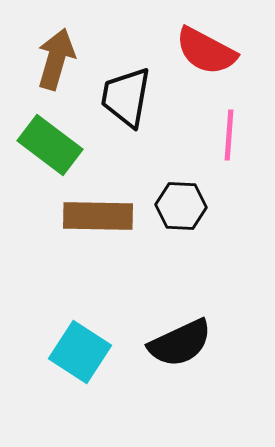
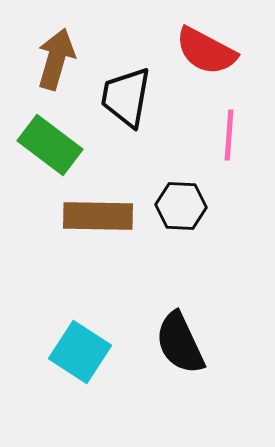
black semicircle: rotated 90 degrees clockwise
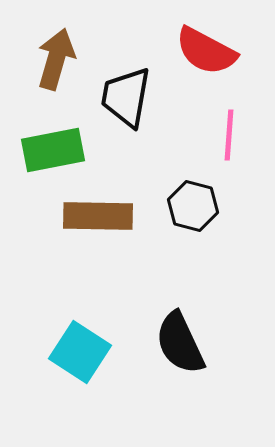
green rectangle: moved 3 px right, 5 px down; rotated 48 degrees counterclockwise
black hexagon: moved 12 px right; rotated 12 degrees clockwise
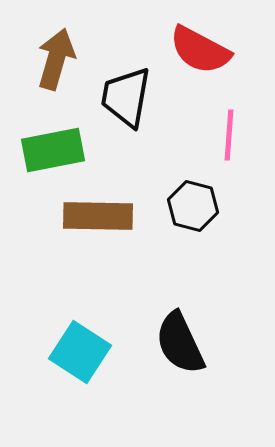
red semicircle: moved 6 px left, 1 px up
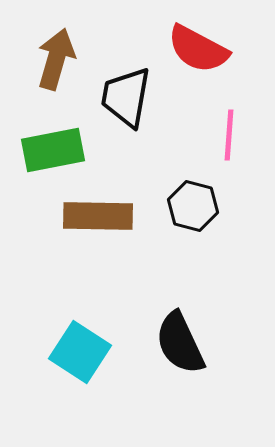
red semicircle: moved 2 px left, 1 px up
